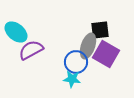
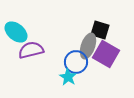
black square: rotated 24 degrees clockwise
purple semicircle: rotated 15 degrees clockwise
cyan star: moved 4 px left, 2 px up; rotated 24 degrees clockwise
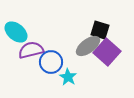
gray ellipse: rotated 35 degrees clockwise
purple square: moved 1 px right, 2 px up; rotated 12 degrees clockwise
blue circle: moved 25 px left
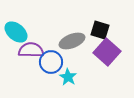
gray ellipse: moved 16 px left, 5 px up; rotated 15 degrees clockwise
purple semicircle: rotated 15 degrees clockwise
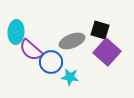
cyan ellipse: rotated 55 degrees clockwise
purple semicircle: rotated 140 degrees counterclockwise
cyan star: moved 2 px right; rotated 24 degrees counterclockwise
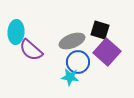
blue circle: moved 27 px right
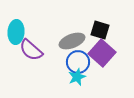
purple square: moved 5 px left, 1 px down
cyan star: moved 7 px right; rotated 30 degrees counterclockwise
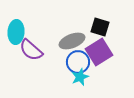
black square: moved 3 px up
purple square: moved 3 px left, 1 px up; rotated 16 degrees clockwise
cyan star: moved 3 px right
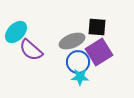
black square: moved 3 px left; rotated 12 degrees counterclockwise
cyan ellipse: rotated 40 degrees clockwise
cyan star: rotated 24 degrees clockwise
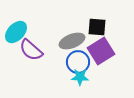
purple square: moved 2 px right, 1 px up
